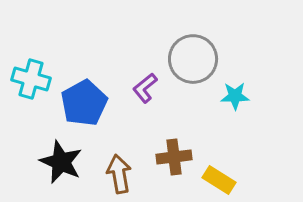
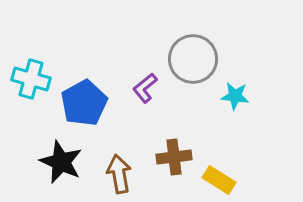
cyan star: rotated 8 degrees clockwise
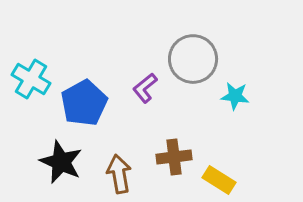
cyan cross: rotated 15 degrees clockwise
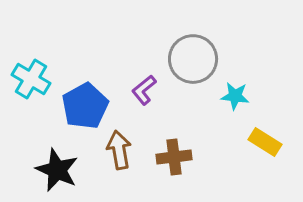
purple L-shape: moved 1 px left, 2 px down
blue pentagon: moved 1 px right, 3 px down
black star: moved 4 px left, 8 px down
brown arrow: moved 24 px up
yellow rectangle: moved 46 px right, 38 px up
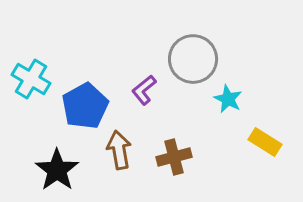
cyan star: moved 7 px left, 3 px down; rotated 20 degrees clockwise
brown cross: rotated 8 degrees counterclockwise
black star: rotated 12 degrees clockwise
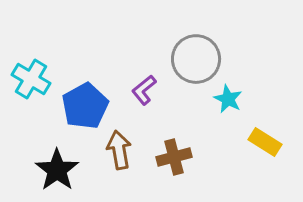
gray circle: moved 3 px right
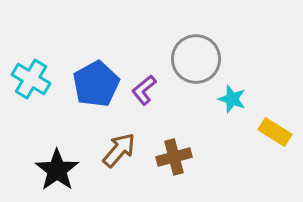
cyan star: moved 4 px right; rotated 8 degrees counterclockwise
blue pentagon: moved 11 px right, 22 px up
yellow rectangle: moved 10 px right, 10 px up
brown arrow: rotated 51 degrees clockwise
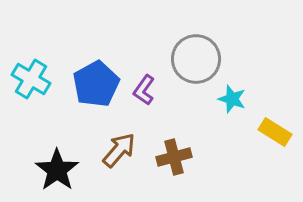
purple L-shape: rotated 16 degrees counterclockwise
